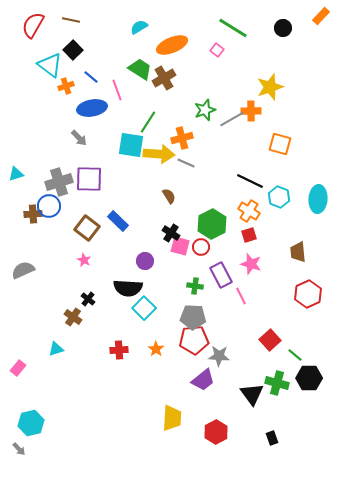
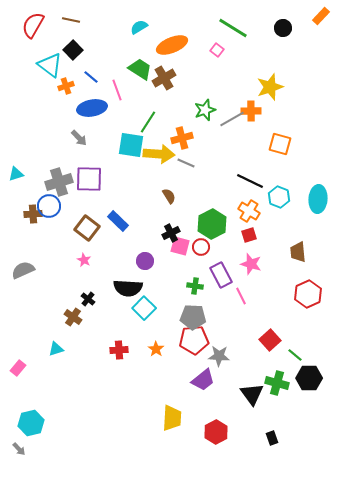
black cross at (171, 233): rotated 30 degrees clockwise
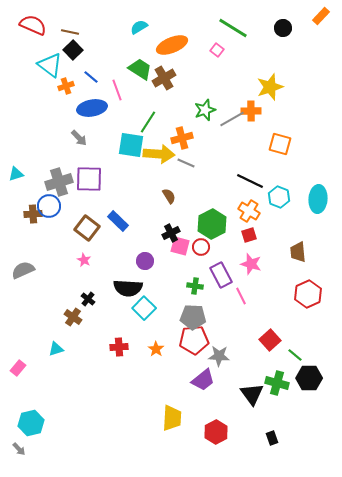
brown line at (71, 20): moved 1 px left, 12 px down
red semicircle at (33, 25): rotated 84 degrees clockwise
red cross at (119, 350): moved 3 px up
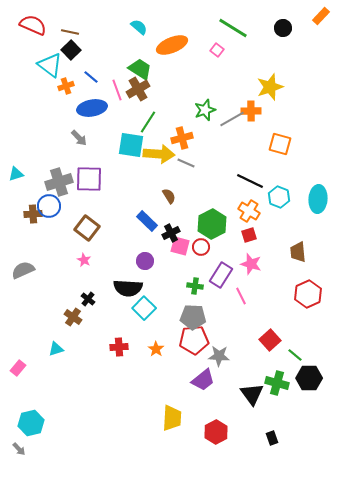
cyan semicircle at (139, 27): rotated 72 degrees clockwise
black square at (73, 50): moved 2 px left
brown cross at (164, 78): moved 26 px left, 11 px down
blue rectangle at (118, 221): moved 29 px right
purple rectangle at (221, 275): rotated 60 degrees clockwise
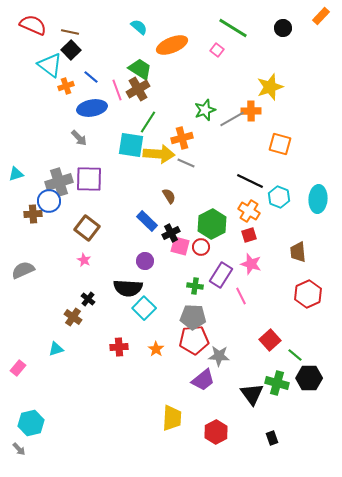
blue circle at (49, 206): moved 5 px up
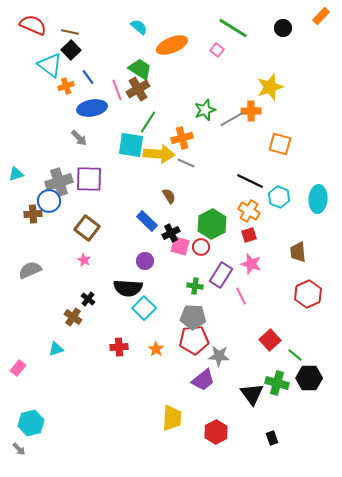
blue line at (91, 77): moved 3 px left; rotated 14 degrees clockwise
gray semicircle at (23, 270): moved 7 px right
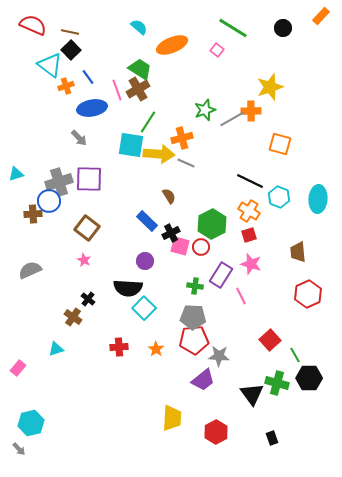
green line at (295, 355): rotated 21 degrees clockwise
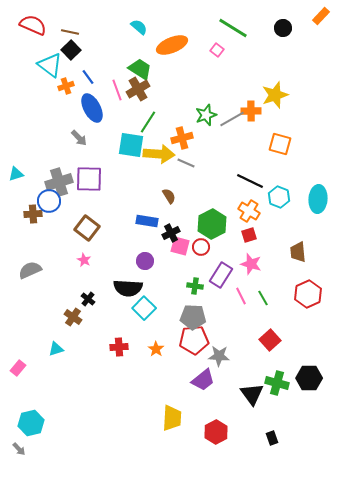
yellow star at (270, 87): moved 5 px right, 8 px down
blue ellipse at (92, 108): rotated 72 degrees clockwise
green star at (205, 110): moved 1 px right, 5 px down
blue rectangle at (147, 221): rotated 35 degrees counterclockwise
green line at (295, 355): moved 32 px left, 57 px up
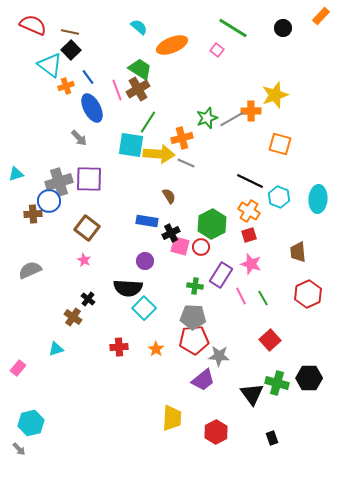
green star at (206, 115): moved 1 px right, 3 px down
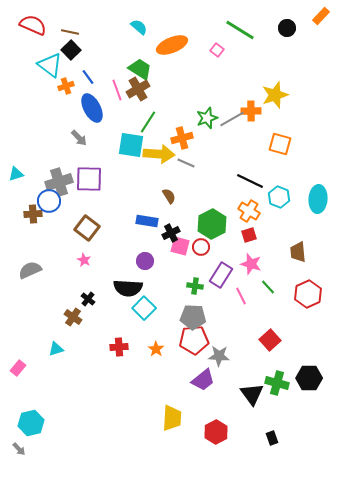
green line at (233, 28): moved 7 px right, 2 px down
black circle at (283, 28): moved 4 px right
green line at (263, 298): moved 5 px right, 11 px up; rotated 14 degrees counterclockwise
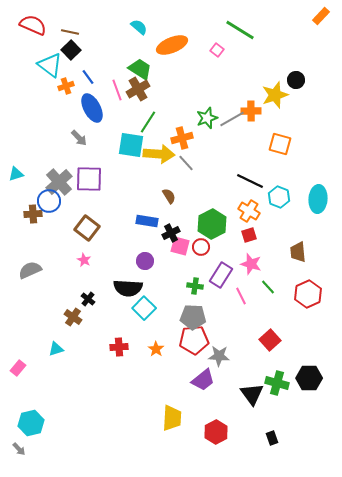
black circle at (287, 28): moved 9 px right, 52 px down
gray line at (186, 163): rotated 24 degrees clockwise
gray cross at (59, 182): rotated 24 degrees counterclockwise
